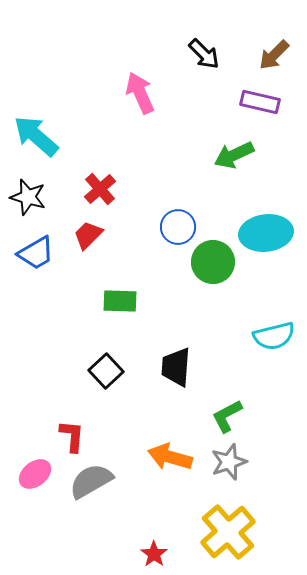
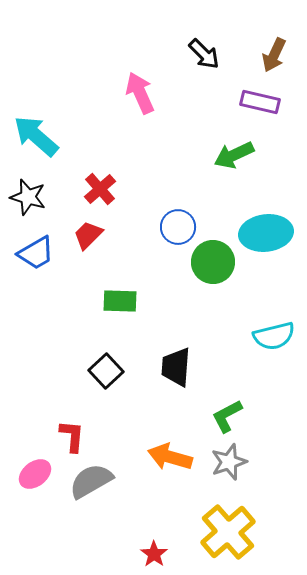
brown arrow: rotated 20 degrees counterclockwise
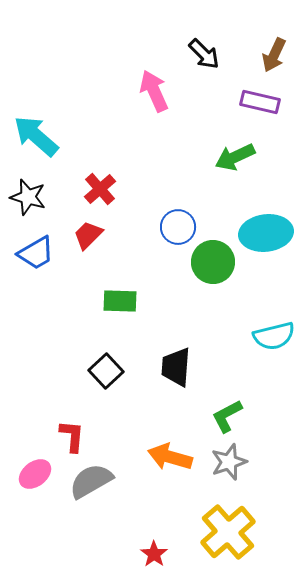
pink arrow: moved 14 px right, 2 px up
green arrow: moved 1 px right, 2 px down
